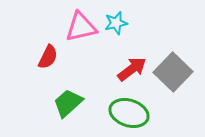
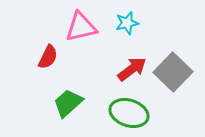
cyan star: moved 11 px right
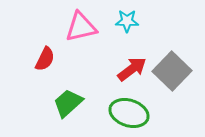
cyan star: moved 2 px up; rotated 15 degrees clockwise
red semicircle: moved 3 px left, 2 px down
gray square: moved 1 px left, 1 px up
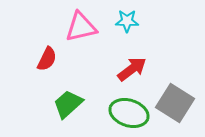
red semicircle: moved 2 px right
gray square: moved 3 px right, 32 px down; rotated 12 degrees counterclockwise
green trapezoid: moved 1 px down
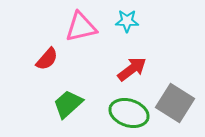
red semicircle: rotated 15 degrees clockwise
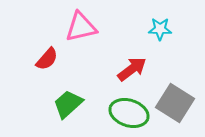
cyan star: moved 33 px right, 8 px down
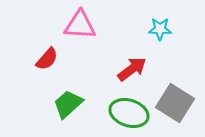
pink triangle: moved 1 px left, 2 px up; rotated 16 degrees clockwise
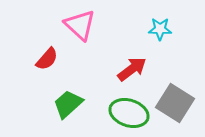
pink triangle: rotated 40 degrees clockwise
